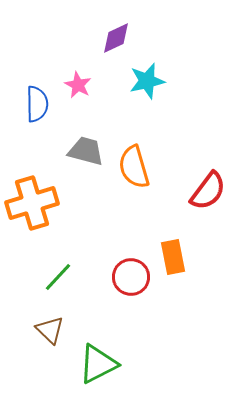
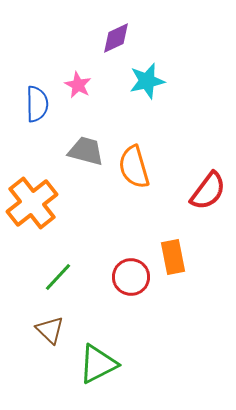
orange cross: rotated 21 degrees counterclockwise
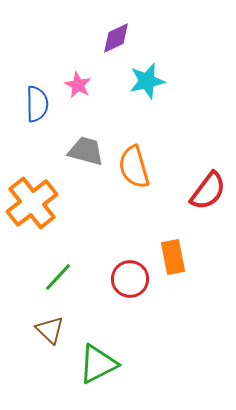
red circle: moved 1 px left, 2 px down
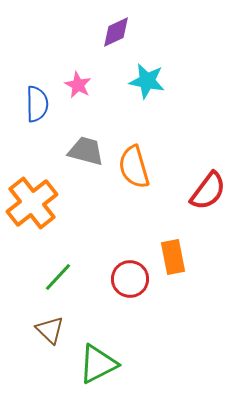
purple diamond: moved 6 px up
cyan star: rotated 24 degrees clockwise
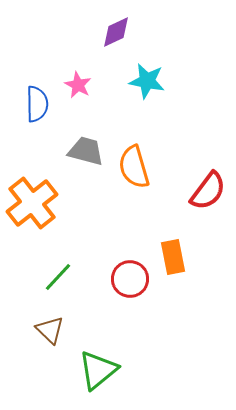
green triangle: moved 6 px down; rotated 12 degrees counterclockwise
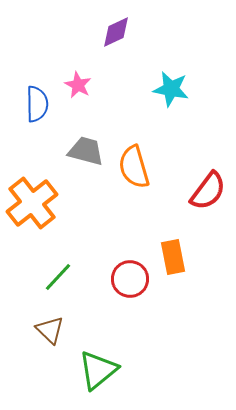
cyan star: moved 24 px right, 8 px down
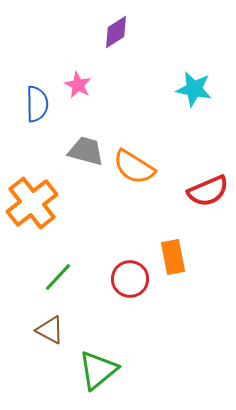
purple diamond: rotated 8 degrees counterclockwise
cyan star: moved 23 px right
orange semicircle: rotated 42 degrees counterclockwise
red semicircle: rotated 30 degrees clockwise
brown triangle: rotated 16 degrees counterclockwise
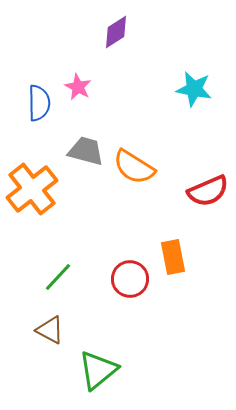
pink star: moved 2 px down
blue semicircle: moved 2 px right, 1 px up
orange cross: moved 14 px up
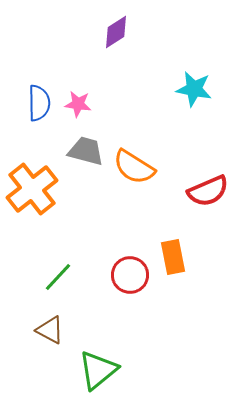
pink star: moved 17 px down; rotated 20 degrees counterclockwise
red circle: moved 4 px up
